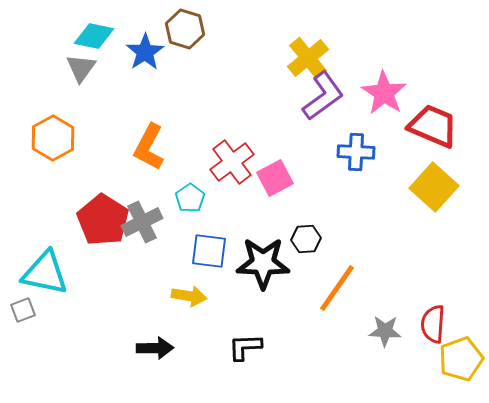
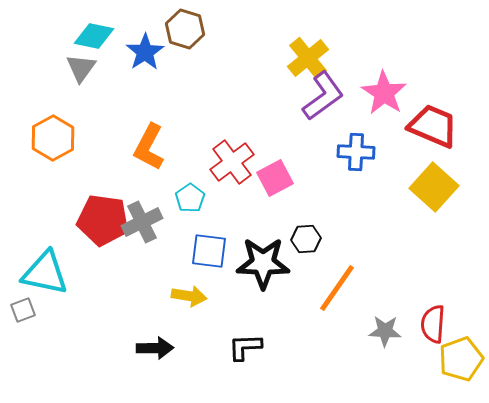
red pentagon: rotated 24 degrees counterclockwise
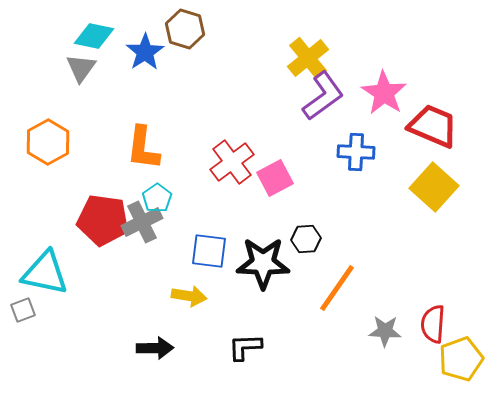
orange hexagon: moved 5 px left, 4 px down
orange L-shape: moved 6 px left, 1 px down; rotated 21 degrees counterclockwise
cyan pentagon: moved 33 px left
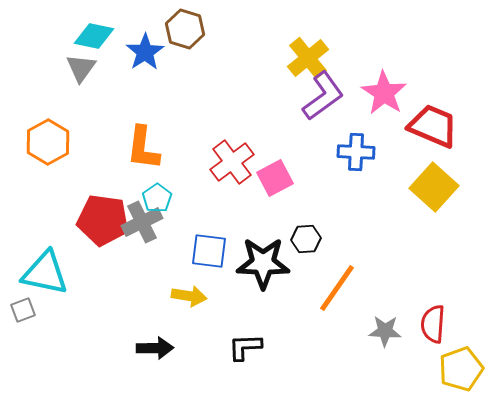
yellow pentagon: moved 10 px down
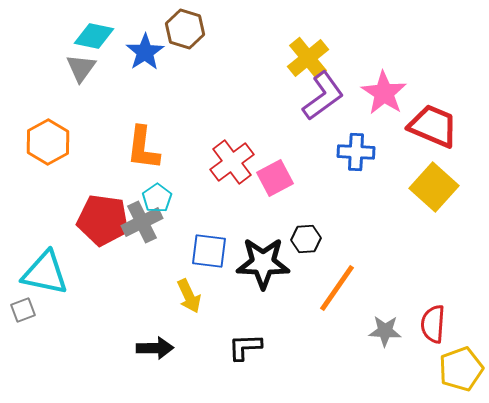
yellow arrow: rotated 56 degrees clockwise
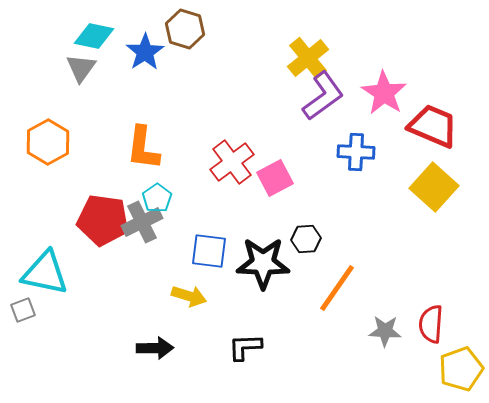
yellow arrow: rotated 48 degrees counterclockwise
red semicircle: moved 2 px left
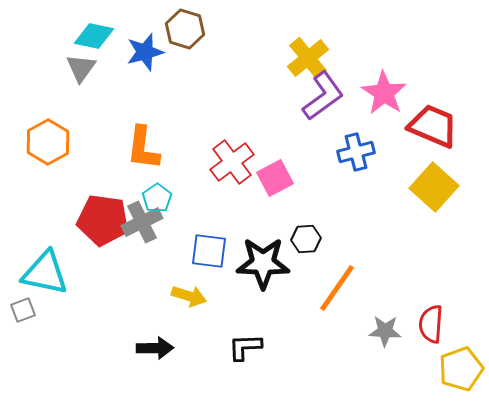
blue star: rotated 18 degrees clockwise
blue cross: rotated 18 degrees counterclockwise
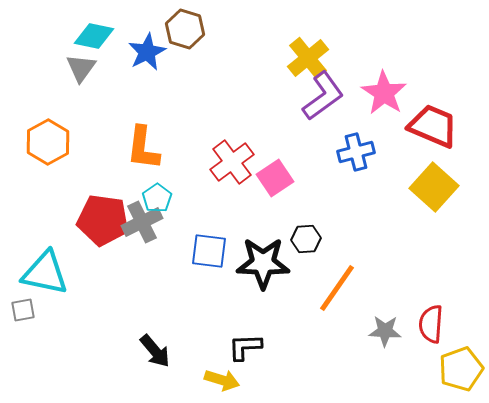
blue star: moved 2 px right; rotated 12 degrees counterclockwise
pink square: rotated 6 degrees counterclockwise
yellow arrow: moved 33 px right, 84 px down
gray square: rotated 10 degrees clockwise
black arrow: moved 3 px down; rotated 51 degrees clockwise
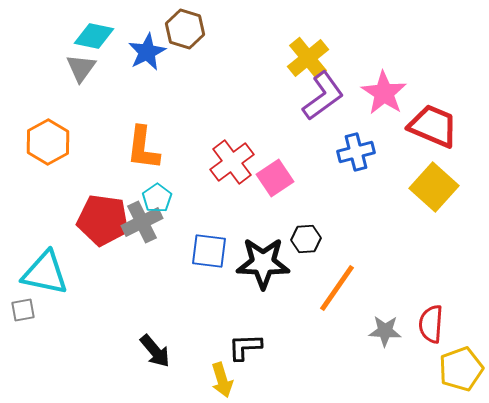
yellow arrow: rotated 56 degrees clockwise
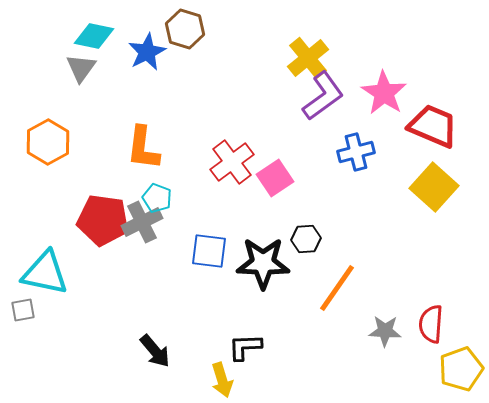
cyan pentagon: rotated 16 degrees counterclockwise
